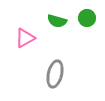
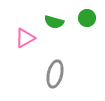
green semicircle: moved 3 px left, 1 px down
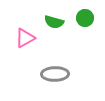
green circle: moved 2 px left
gray ellipse: rotated 76 degrees clockwise
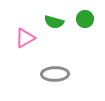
green circle: moved 1 px down
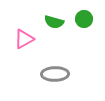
green circle: moved 1 px left
pink triangle: moved 1 px left, 1 px down
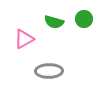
gray ellipse: moved 6 px left, 3 px up
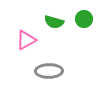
pink triangle: moved 2 px right, 1 px down
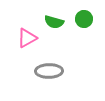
pink triangle: moved 1 px right, 2 px up
